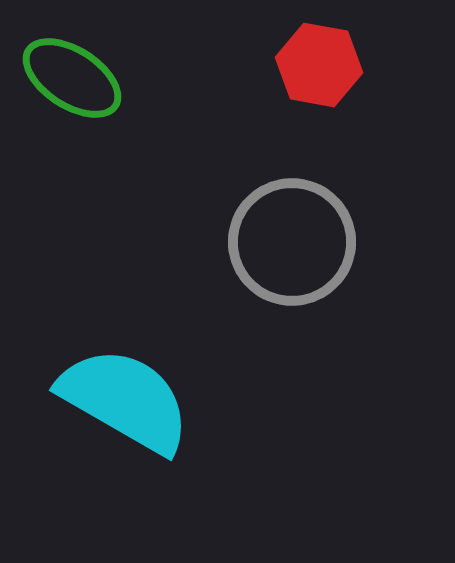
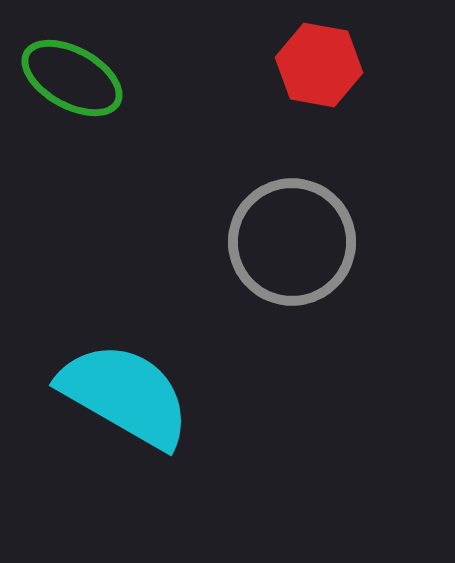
green ellipse: rotated 4 degrees counterclockwise
cyan semicircle: moved 5 px up
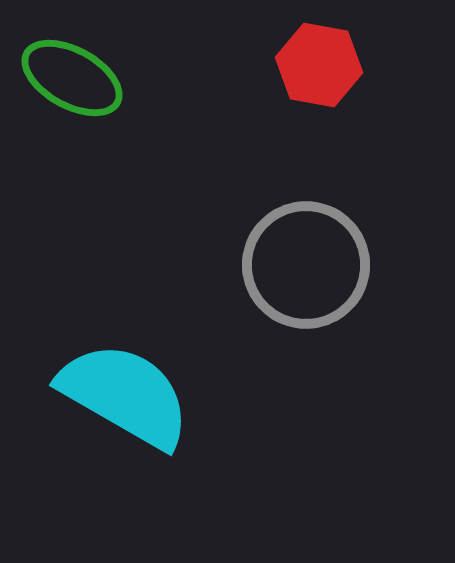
gray circle: moved 14 px right, 23 px down
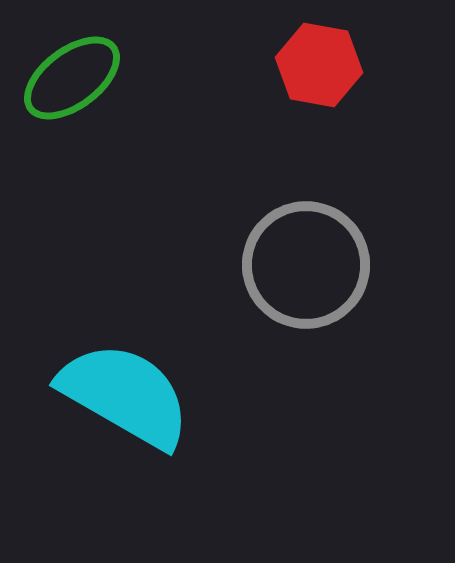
green ellipse: rotated 66 degrees counterclockwise
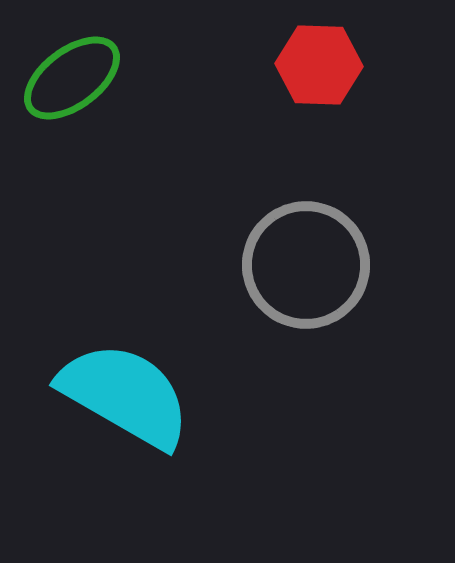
red hexagon: rotated 8 degrees counterclockwise
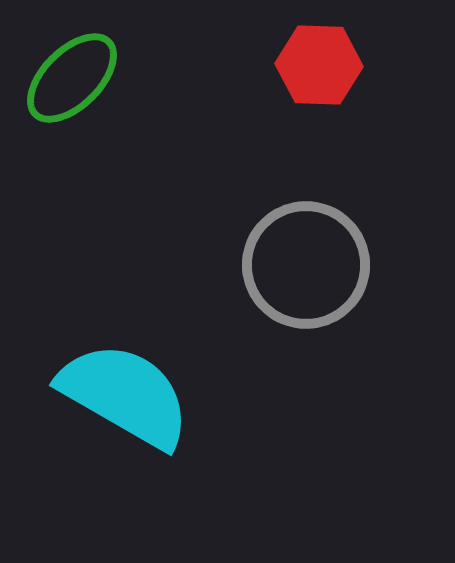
green ellipse: rotated 8 degrees counterclockwise
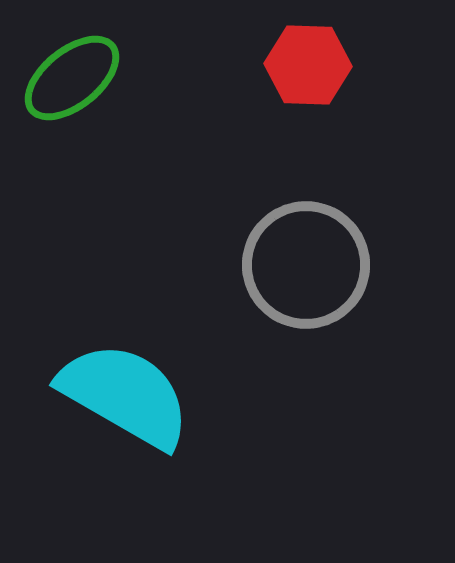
red hexagon: moved 11 px left
green ellipse: rotated 6 degrees clockwise
